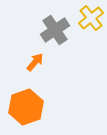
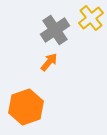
orange arrow: moved 14 px right
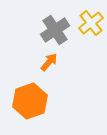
yellow cross: moved 5 px down
orange hexagon: moved 4 px right, 6 px up
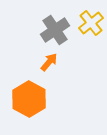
orange hexagon: moved 1 px left, 2 px up; rotated 12 degrees counterclockwise
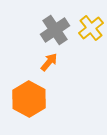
yellow cross: moved 5 px down
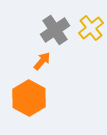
orange arrow: moved 7 px left, 1 px up
orange hexagon: moved 1 px up
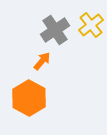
yellow cross: moved 3 px up
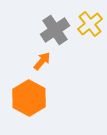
yellow cross: moved 1 px left, 1 px up
